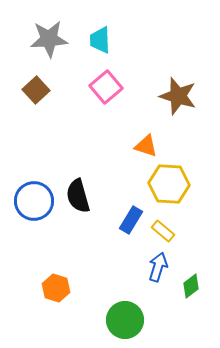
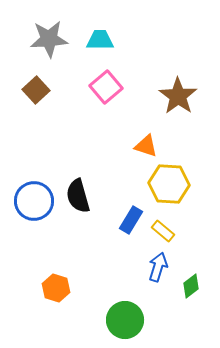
cyan trapezoid: rotated 92 degrees clockwise
brown star: rotated 18 degrees clockwise
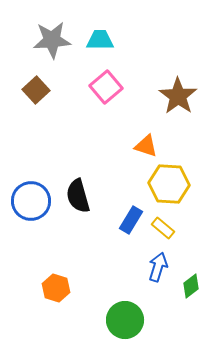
gray star: moved 3 px right, 1 px down
blue circle: moved 3 px left
yellow rectangle: moved 3 px up
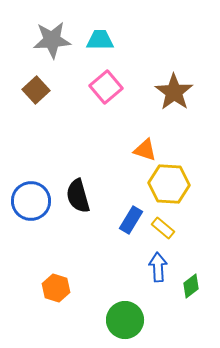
brown star: moved 4 px left, 4 px up
orange triangle: moved 1 px left, 4 px down
blue arrow: rotated 20 degrees counterclockwise
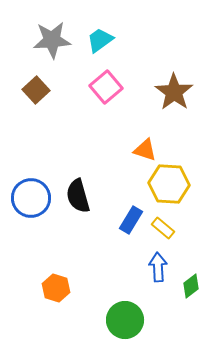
cyan trapezoid: rotated 36 degrees counterclockwise
blue circle: moved 3 px up
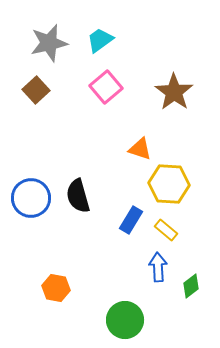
gray star: moved 3 px left, 3 px down; rotated 9 degrees counterclockwise
orange triangle: moved 5 px left, 1 px up
yellow rectangle: moved 3 px right, 2 px down
orange hexagon: rotated 8 degrees counterclockwise
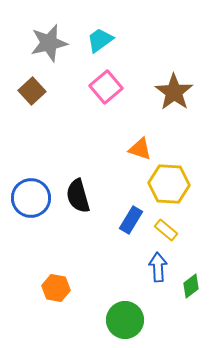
brown square: moved 4 px left, 1 px down
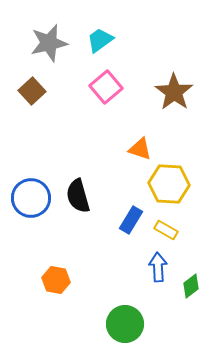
yellow rectangle: rotated 10 degrees counterclockwise
orange hexagon: moved 8 px up
green circle: moved 4 px down
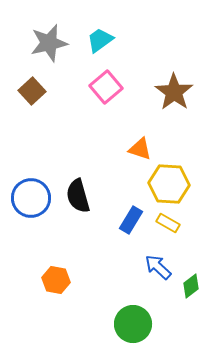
yellow rectangle: moved 2 px right, 7 px up
blue arrow: rotated 44 degrees counterclockwise
green circle: moved 8 px right
